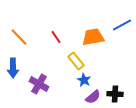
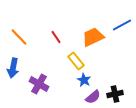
orange trapezoid: rotated 15 degrees counterclockwise
blue arrow: rotated 12 degrees clockwise
black cross: rotated 14 degrees counterclockwise
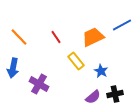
blue star: moved 17 px right, 9 px up
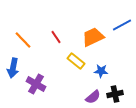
orange line: moved 4 px right, 3 px down
yellow rectangle: rotated 12 degrees counterclockwise
blue star: rotated 24 degrees counterclockwise
purple cross: moved 3 px left
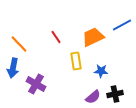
orange line: moved 4 px left, 4 px down
yellow rectangle: rotated 42 degrees clockwise
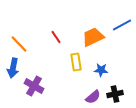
yellow rectangle: moved 1 px down
blue star: moved 1 px up
purple cross: moved 2 px left, 2 px down
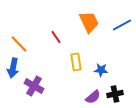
orange trapezoid: moved 4 px left, 15 px up; rotated 90 degrees clockwise
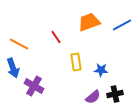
orange trapezoid: rotated 85 degrees counterclockwise
orange line: rotated 18 degrees counterclockwise
blue arrow: rotated 30 degrees counterclockwise
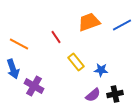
yellow rectangle: rotated 30 degrees counterclockwise
blue arrow: moved 1 px down
purple semicircle: moved 2 px up
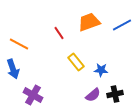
red line: moved 3 px right, 4 px up
purple cross: moved 1 px left, 9 px down
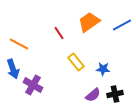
orange trapezoid: rotated 15 degrees counterclockwise
blue star: moved 2 px right, 1 px up
purple cross: moved 10 px up
